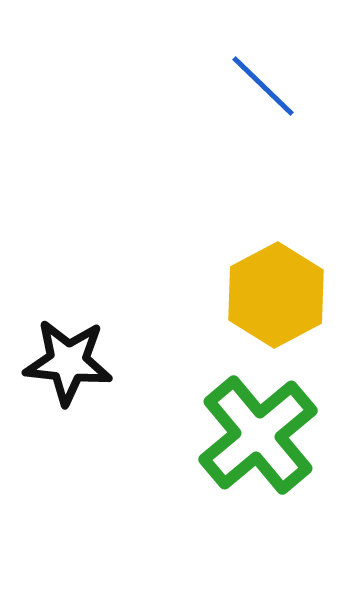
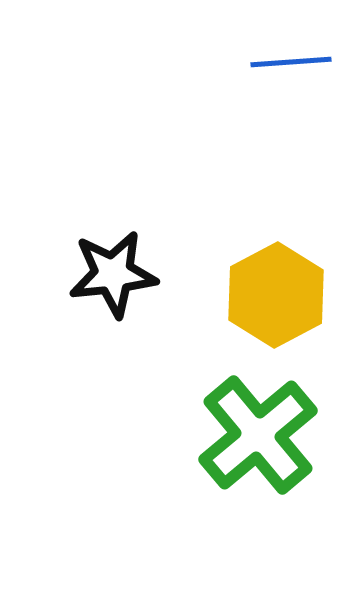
blue line: moved 28 px right, 24 px up; rotated 48 degrees counterclockwise
black star: moved 45 px right, 88 px up; rotated 12 degrees counterclockwise
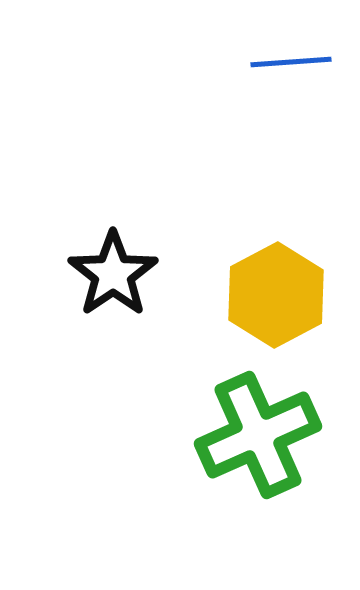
black star: rotated 28 degrees counterclockwise
green cross: rotated 16 degrees clockwise
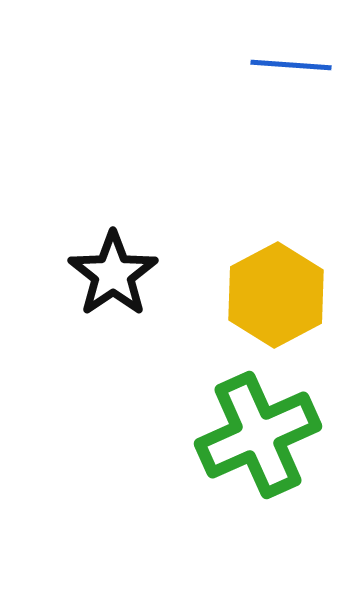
blue line: moved 3 px down; rotated 8 degrees clockwise
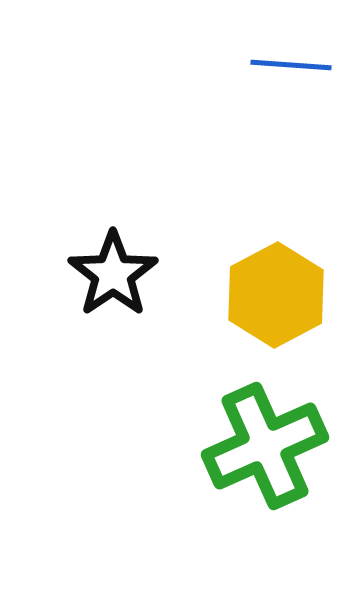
green cross: moved 7 px right, 11 px down
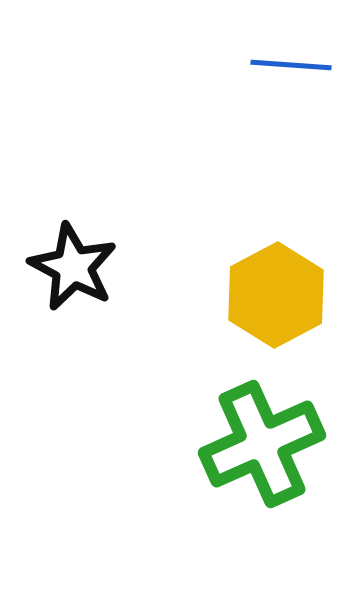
black star: moved 40 px left, 7 px up; rotated 10 degrees counterclockwise
green cross: moved 3 px left, 2 px up
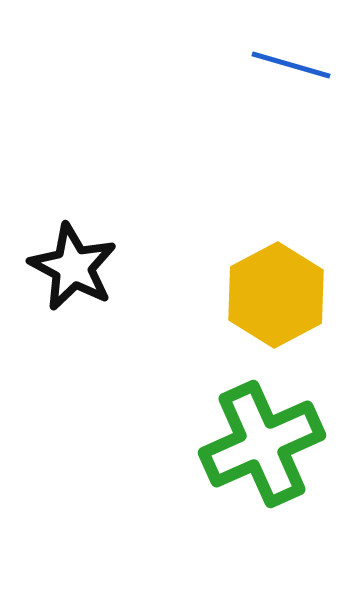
blue line: rotated 12 degrees clockwise
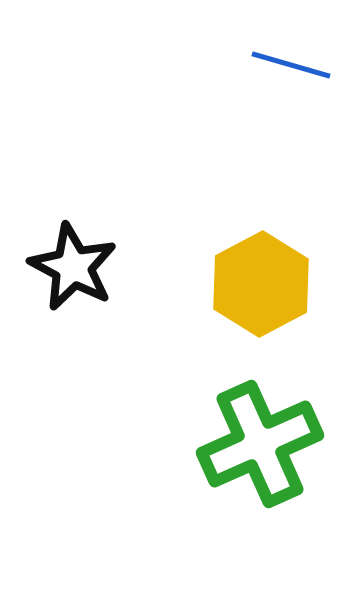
yellow hexagon: moved 15 px left, 11 px up
green cross: moved 2 px left
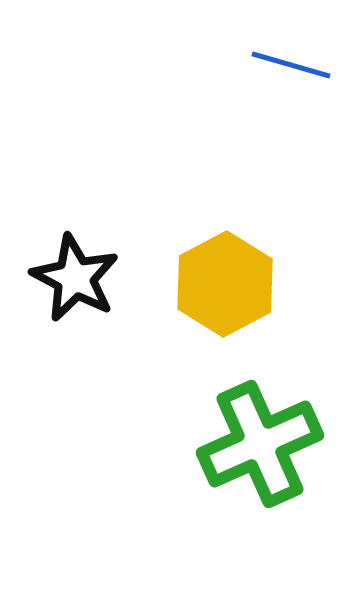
black star: moved 2 px right, 11 px down
yellow hexagon: moved 36 px left
